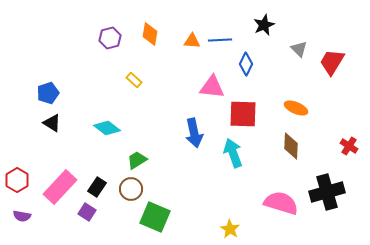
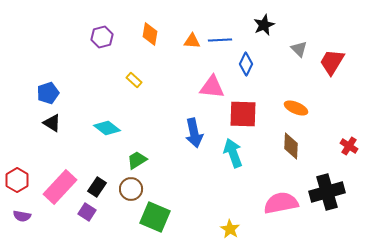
purple hexagon: moved 8 px left, 1 px up
pink semicircle: rotated 28 degrees counterclockwise
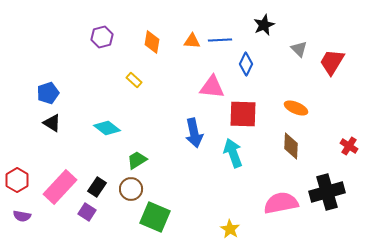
orange diamond: moved 2 px right, 8 px down
